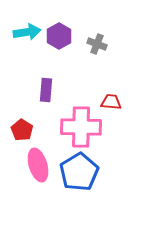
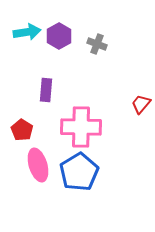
red trapezoid: moved 30 px right, 2 px down; rotated 55 degrees counterclockwise
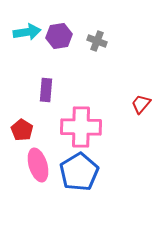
purple hexagon: rotated 20 degrees clockwise
gray cross: moved 3 px up
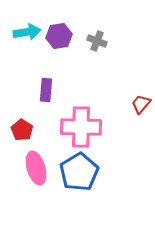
pink ellipse: moved 2 px left, 3 px down
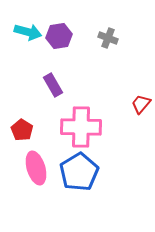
cyan arrow: moved 1 px right; rotated 24 degrees clockwise
gray cross: moved 11 px right, 3 px up
purple rectangle: moved 7 px right, 5 px up; rotated 35 degrees counterclockwise
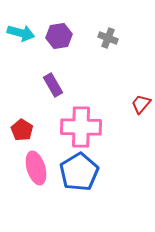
cyan arrow: moved 7 px left, 1 px down
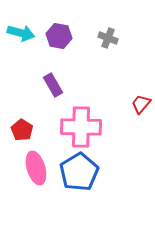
purple hexagon: rotated 20 degrees clockwise
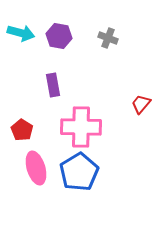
purple rectangle: rotated 20 degrees clockwise
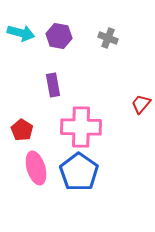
blue pentagon: rotated 6 degrees counterclockwise
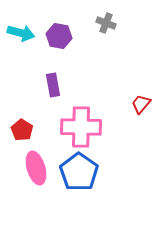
gray cross: moved 2 px left, 15 px up
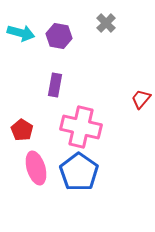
gray cross: rotated 24 degrees clockwise
purple rectangle: moved 2 px right; rotated 20 degrees clockwise
red trapezoid: moved 5 px up
pink cross: rotated 12 degrees clockwise
